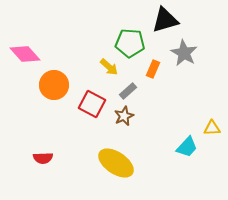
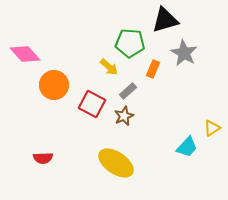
yellow triangle: rotated 30 degrees counterclockwise
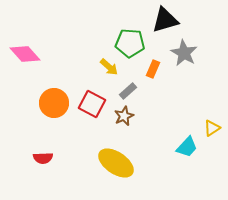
orange circle: moved 18 px down
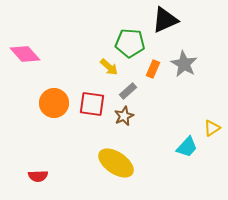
black triangle: rotated 8 degrees counterclockwise
gray star: moved 11 px down
red square: rotated 20 degrees counterclockwise
red semicircle: moved 5 px left, 18 px down
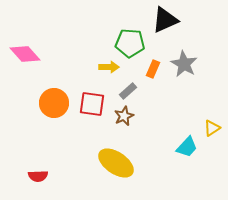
yellow arrow: rotated 42 degrees counterclockwise
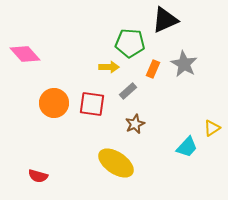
brown star: moved 11 px right, 8 px down
red semicircle: rotated 18 degrees clockwise
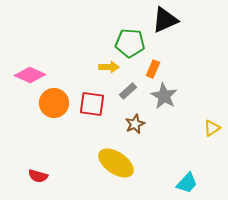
pink diamond: moved 5 px right, 21 px down; rotated 24 degrees counterclockwise
gray star: moved 20 px left, 32 px down
cyan trapezoid: moved 36 px down
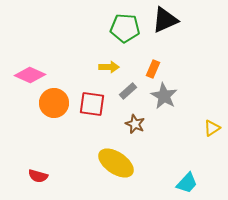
green pentagon: moved 5 px left, 15 px up
brown star: rotated 24 degrees counterclockwise
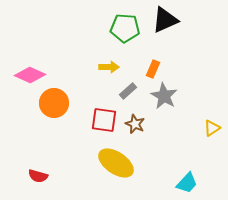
red square: moved 12 px right, 16 px down
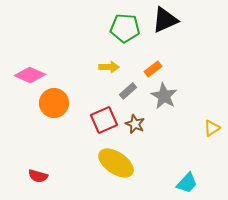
orange rectangle: rotated 30 degrees clockwise
red square: rotated 32 degrees counterclockwise
